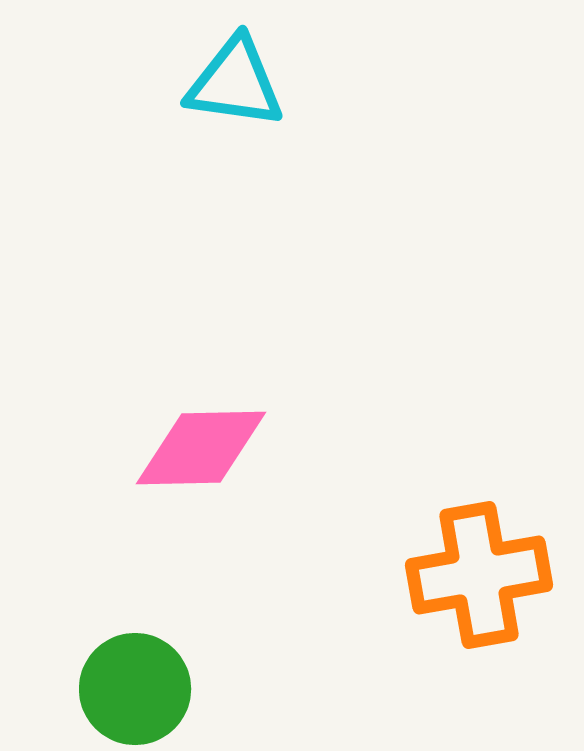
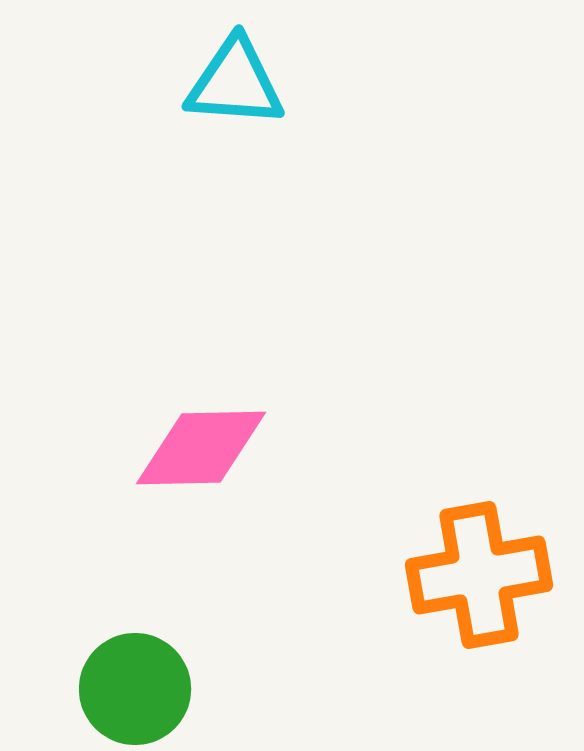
cyan triangle: rotated 4 degrees counterclockwise
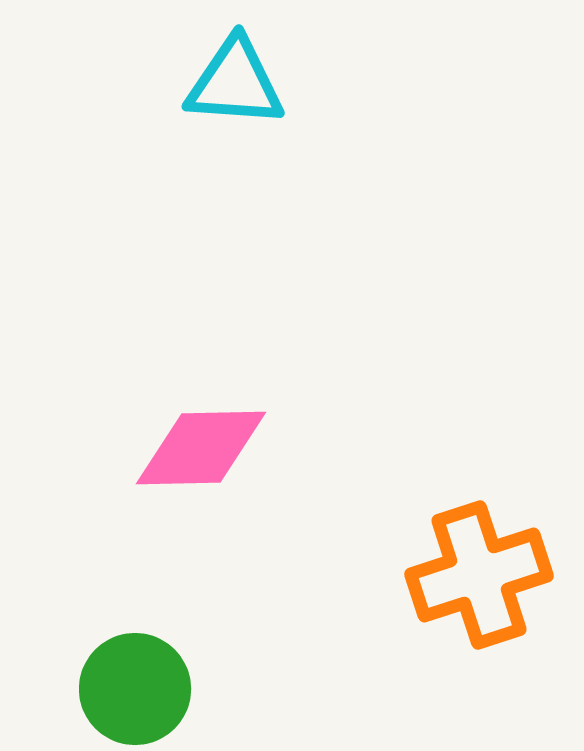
orange cross: rotated 8 degrees counterclockwise
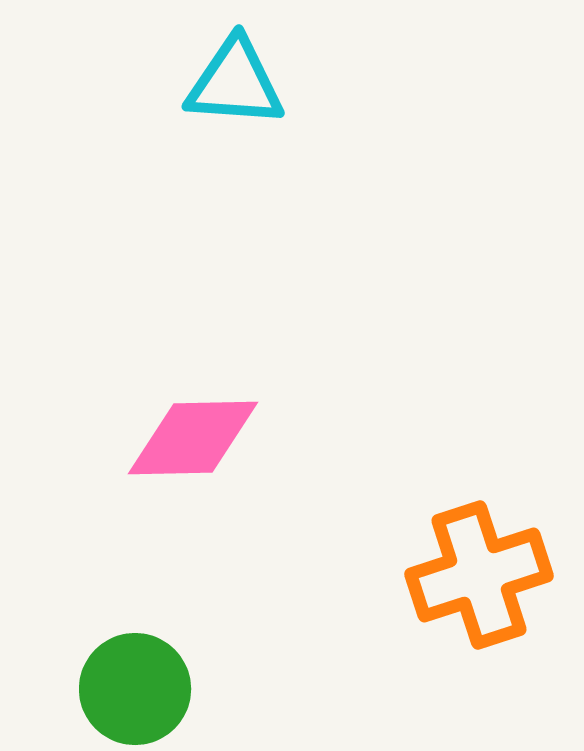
pink diamond: moved 8 px left, 10 px up
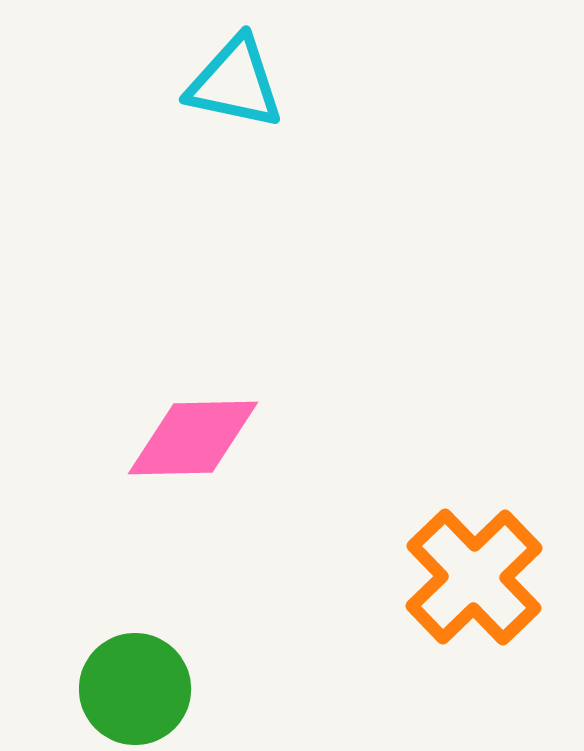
cyan triangle: rotated 8 degrees clockwise
orange cross: moved 5 px left, 2 px down; rotated 26 degrees counterclockwise
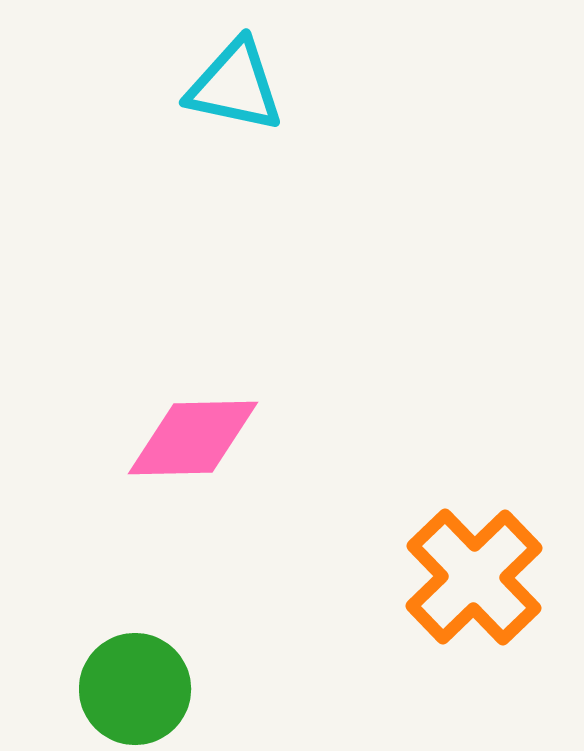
cyan triangle: moved 3 px down
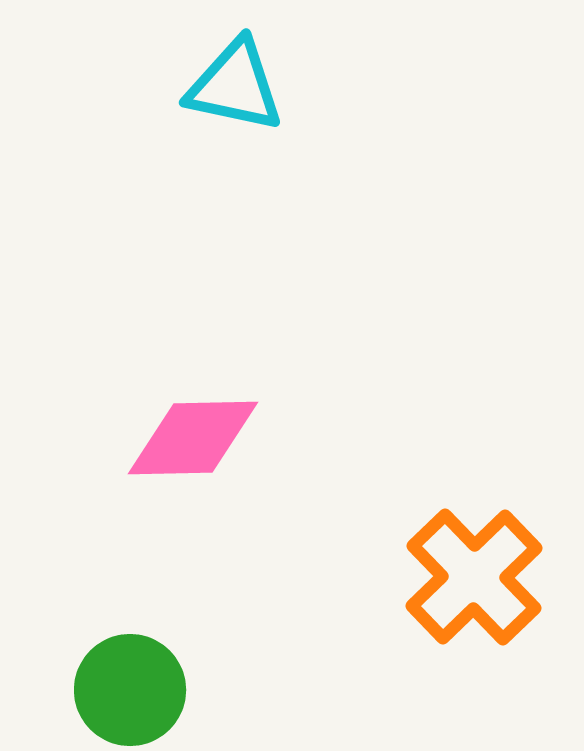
green circle: moved 5 px left, 1 px down
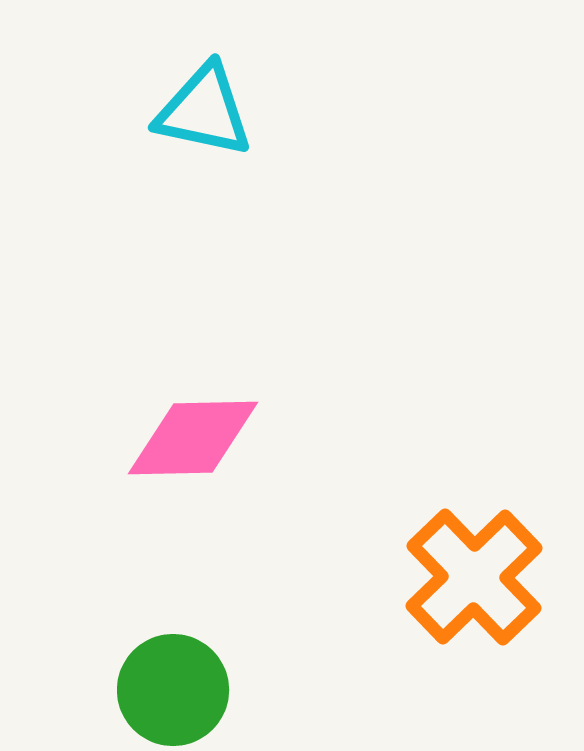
cyan triangle: moved 31 px left, 25 px down
green circle: moved 43 px right
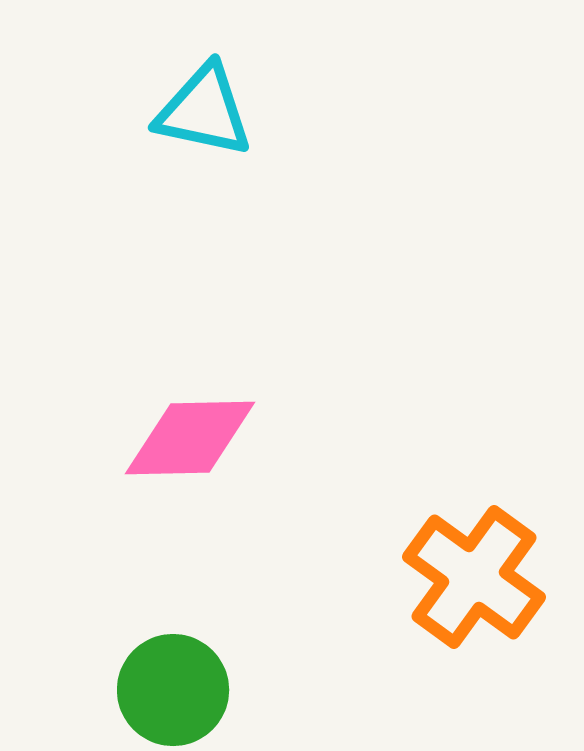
pink diamond: moved 3 px left
orange cross: rotated 10 degrees counterclockwise
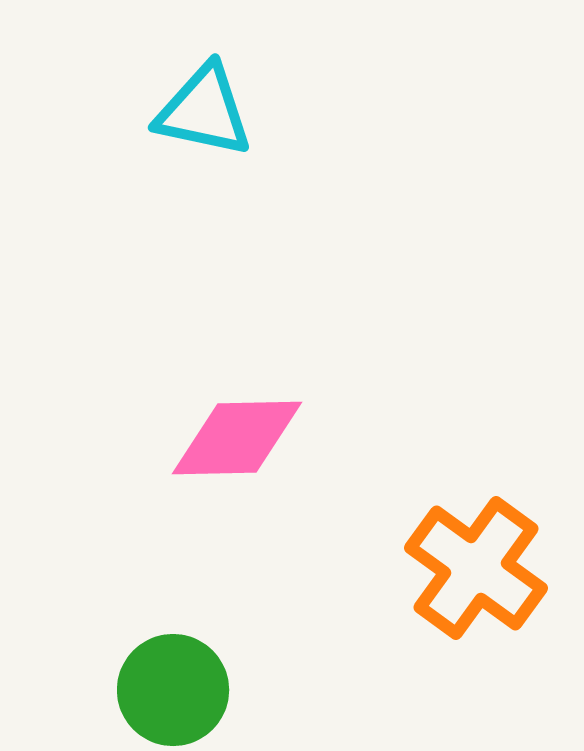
pink diamond: moved 47 px right
orange cross: moved 2 px right, 9 px up
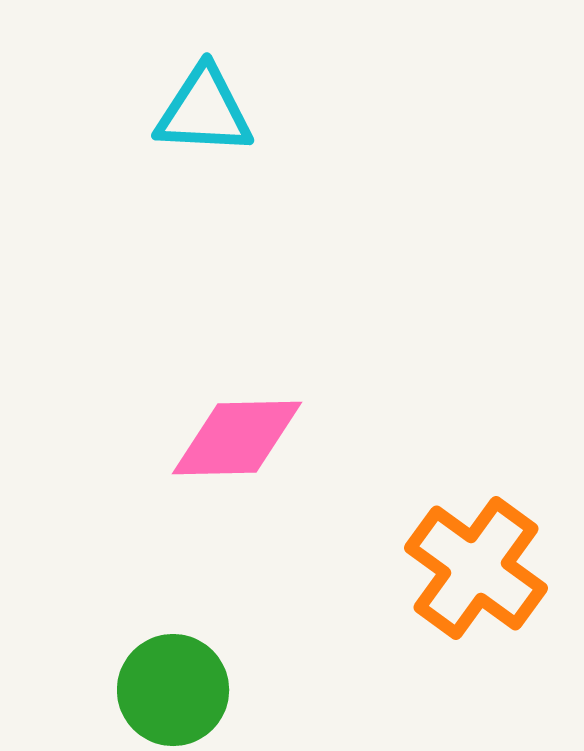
cyan triangle: rotated 9 degrees counterclockwise
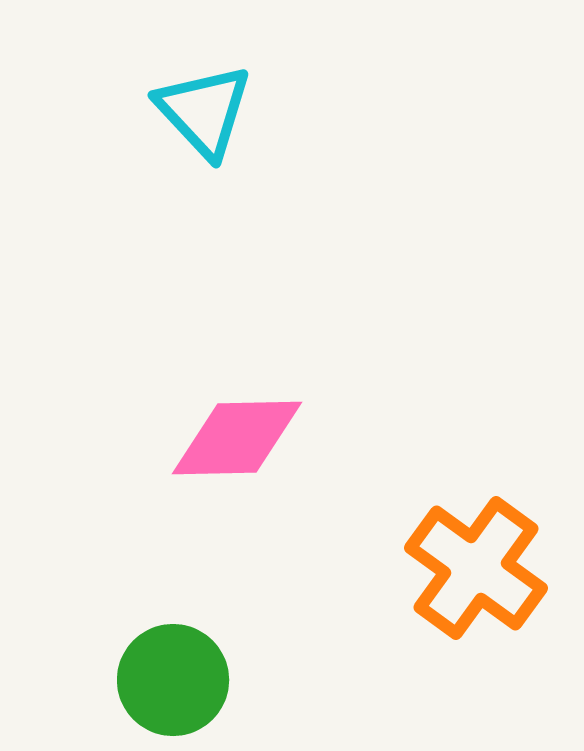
cyan triangle: rotated 44 degrees clockwise
green circle: moved 10 px up
